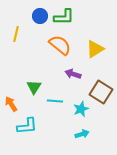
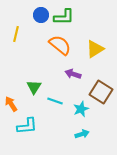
blue circle: moved 1 px right, 1 px up
cyan line: rotated 14 degrees clockwise
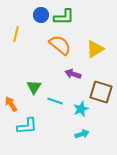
brown square: rotated 15 degrees counterclockwise
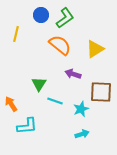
green L-shape: moved 1 px right, 1 px down; rotated 35 degrees counterclockwise
green triangle: moved 5 px right, 3 px up
brown square: rotated 15 degrees counterclockwise
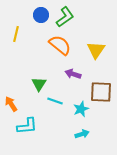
green L-shape: moved 1 px up
yellow triangle: moved 1 px right, 1 px down; rotated 24 degrees counterclockwise
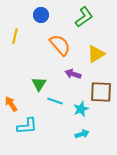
green L-shape: moved 19 px right
yellow line: moved 1 px left, 2 px down
orange semicircle: rotated 10 degrees clockwise
yellow triangle: moved 4 px down; rotated 24 degrees clockwise
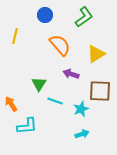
blue circle: moved 4 px right
purple arrow: moved 2 px left
brown square: moved 1 px left, 1 px up
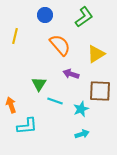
orange arrow: moved 1 px down; rotated 14 degrees clockwise
